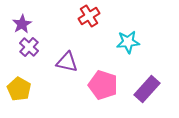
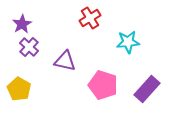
red cross: moved 1 px right, 2 px down
purple triangle: moved 2 px left, 1 px up
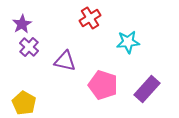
yellow pentagon: moved 5 px right, 14 px down
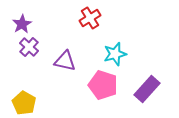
cyan star: moved 13 px left, 12 px down; rotated 10 degrees counterclockwise
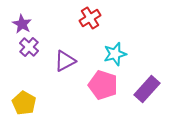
purple star: rotated 12 degrees counterclockwise
purple triangle: rotated 40 degrees counterclockwise
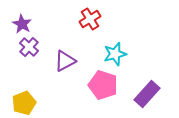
red cross: moved 1 px down
purple rectangle: moved 5 px down
yellow pentagon: rotated 20 degrees clockwise
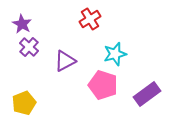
purple rectangle: rotated 12 degrees clockwise
